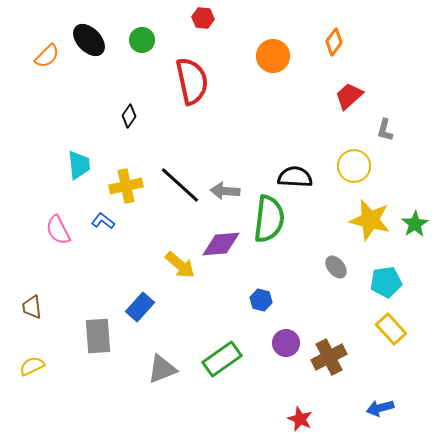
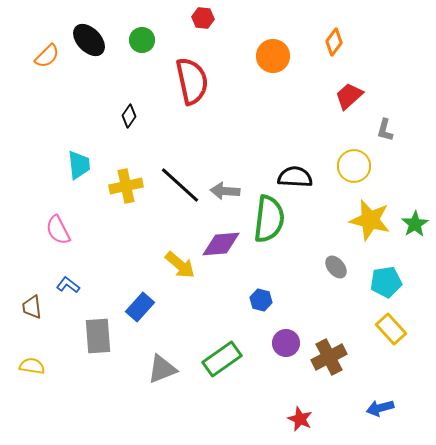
blue L-shape: moved 35 px left, 64 px down
yellow semicircle: rotated 35 degrees clockwise
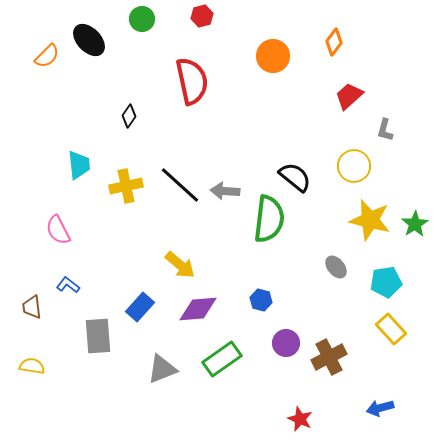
red hexagon: moved 1 px left, 2 px up; rotated 20 degrees counterclockwise
green circle: moved 21 px up
black semicircle: rotated 36 degrees clockwise
purple diamond: moved 23 px left, 65 px down
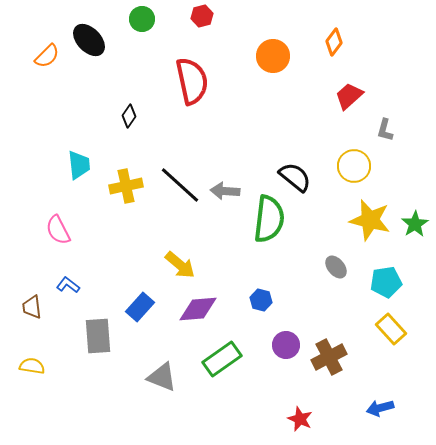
purple circle: moved 2 px down
gray triangle: moved 8 px down; rotated 44 degrees clockwise
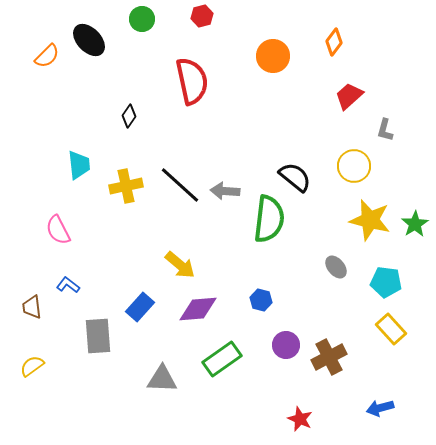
cyan pentagon: rotated 16 degrees clockwise
yellow semicircle: rotated 45 degrees counterclockwise
gray triangle: moved 2 px down; rotated 20 degrees counterclockwise
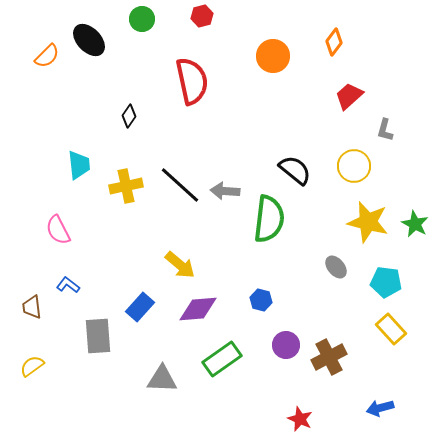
black semicircle: moved 7 px up
yellow star: moved 2 px left, 2 px down
green star: rotated 12 degrees counterclockwise
